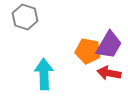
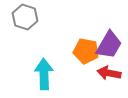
orange pentagon: moved 2 px left
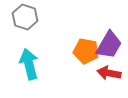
cyan arrow: moved 15 px left, 10 px up; rotated 12 degrees counterclockwise
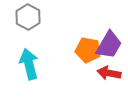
gray hexagon: moved 3 px right; rotated 10 degrees clockwise
orange pentagon: moved 2 px right, 1 px up
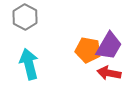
gray hexagon: moved 3 px left
purple trapezoid: moved 1 px down
